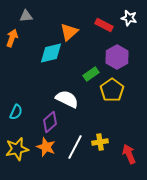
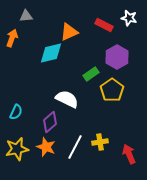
orange triangle: rotated 18 degrees clockwise
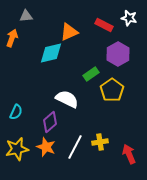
purple hexagon: moved 1 px right, 3 px up
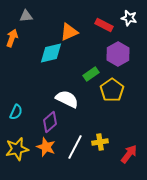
red arrow: rotated 60 degrees clockwise
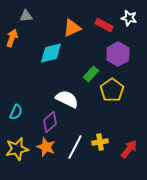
orange triangle: moved 3 px right, 4 px up
green rectangle: rotated 14 degrees counterclockwise
red arrow: moved 5 px up
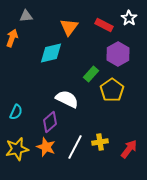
white star: rotated 21 degrees clockwise
orange triangle: moved 3 px left, 1 px up; rotated 30 degrees counterclockwise
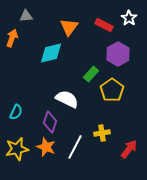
purple diamond: rotated 30 degrees counterclockwise
yellow cross: moved 2 px right, 9 px up
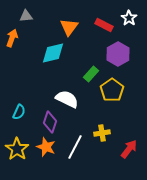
cyan diamond: moved 2 px right
cyan semicircle: moved 3 px right
yellow star: rotated 25 degrees counterclockwise
